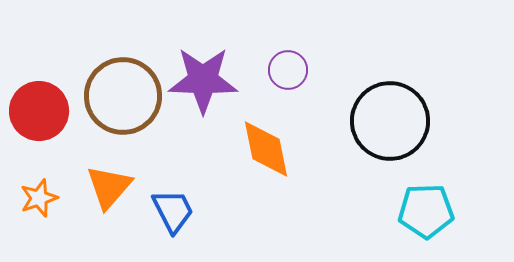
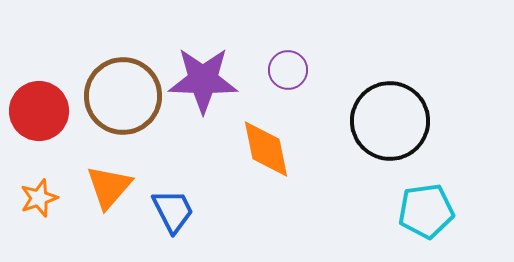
cyan pentagon: rotated 6 degrees counterclockwise
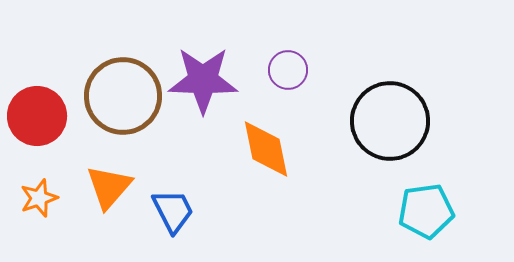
red circle: moved 2 px left, 5 px down
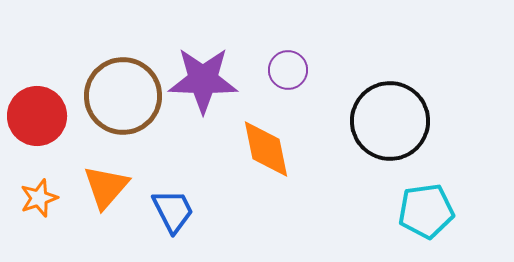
orange triangle: moved 3 px left
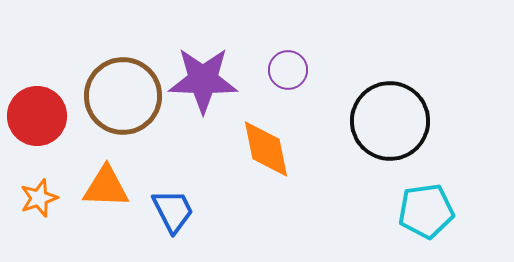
orange triangle: rotated 51 degrees clockwise
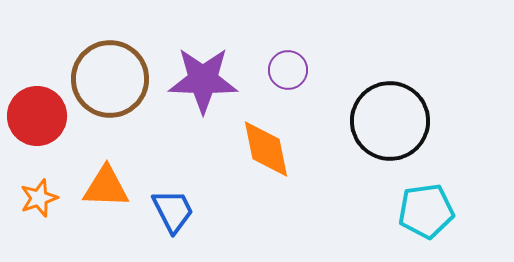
brown circle: moved 13 px left, 17 px up
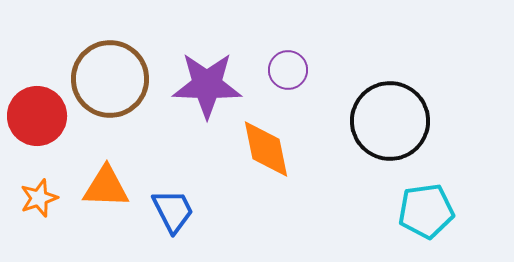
purple star: moved 4 px right, 5 px down
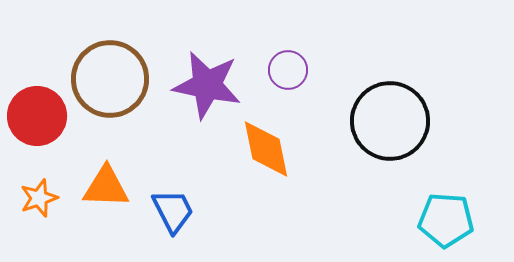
purple star: rotated 10 degrees clockwise
cyan pentagon: moved 20 px right, 9 px down; rotated 12 degrees clockwise
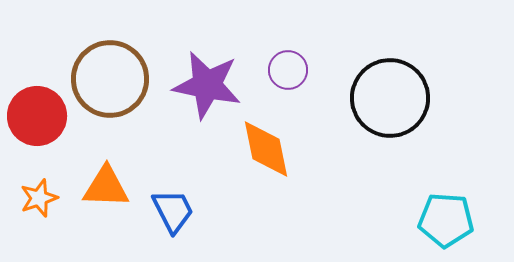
black circle: moved 23 px up
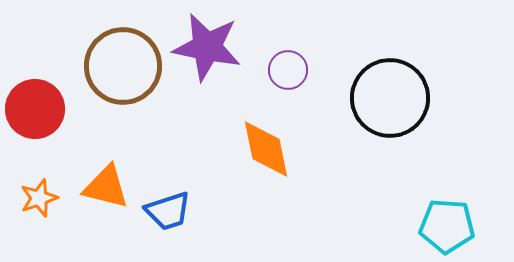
brown circle: moved 13 px right, 13 px up
purple star: moved 38 px up
red circle: moved 2 px left, 7 px up
orange triangle: rotated 12 degrees clockwise
blue trapezoid: moved 5 px left; rotated 99 degrees clockwise
cyan pentagon: moved 1 px right, 6 px down
